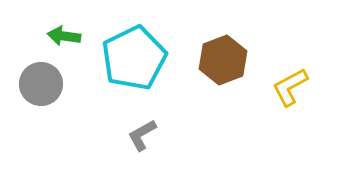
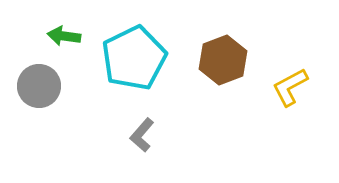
gray circle: moved 2 px left, 2 px down
gray L-shape: rotated 20 degrees counterclockwise
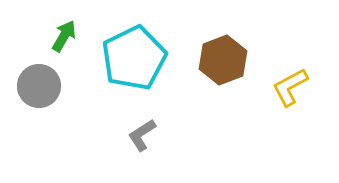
green arrow: rotated 112 degrees clockwise
gray L-shape: rotated 16 degrees clockwise
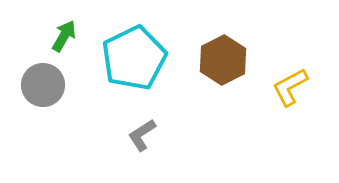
brown hexagon: rotated 6 degrees counterclockwise
gray circle: moved 4 px right, 1 px up
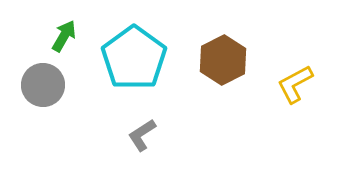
cyan pentagon: rotated 10 degrees counterclockwise
yellow L-shape: moved 5 px right, 3 px up
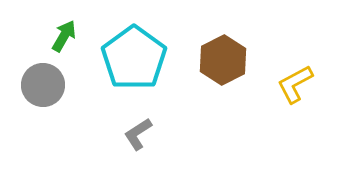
gray L-shape: moved 4 px left, 1 px up
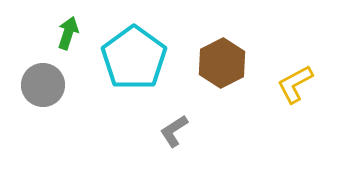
green arrow: moved 4 px right, 3 px up; rotated 12 degrees counterclockwise
brown hexagon: moved 1 px left, 3 px down
gray L-shape: moved 36 px right, 3 px up
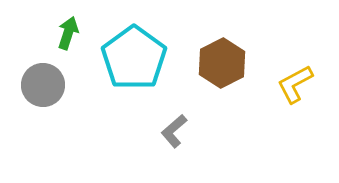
gray L-shape: rotated 8 degrees counterclockwise
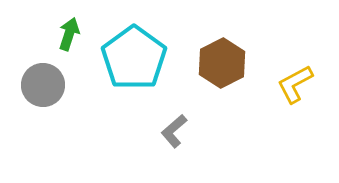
green arrow: moved 1 px right, 1 px down
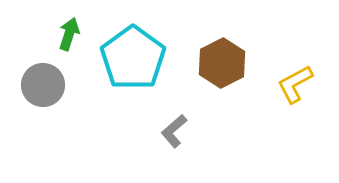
cyan pentagon: moved 1 px left
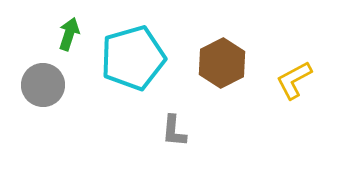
cyan pentagon: rotated 20 degrees clockwise
yellow L-shape: moved 1 px left, 4 px up
gray L-shape: rotated 44 degrees counterclockwise
